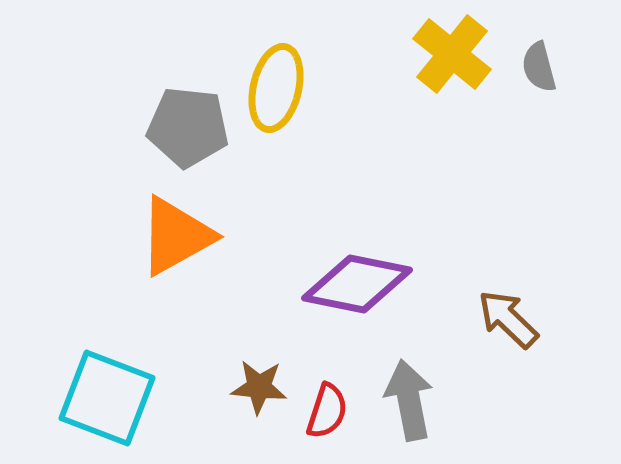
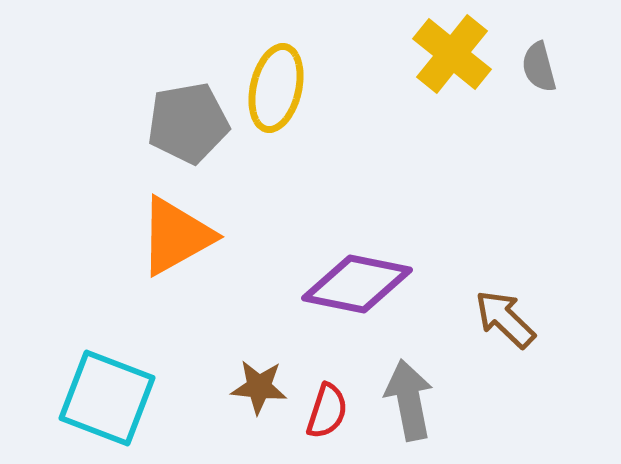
gray pentagon: moved 4 px up; rotated 16 degrees counterclockwise
brown arrow: moved 3 px left
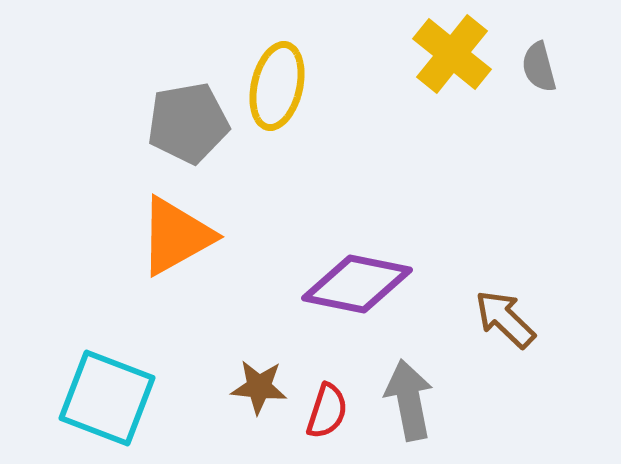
yellow ellipse: moved 1 px right, 2 px up
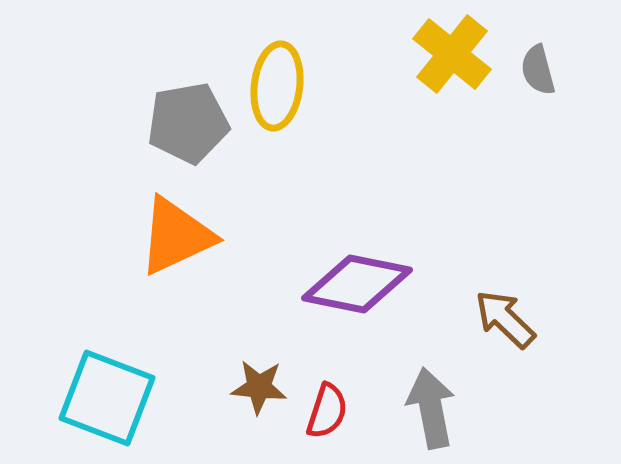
gray semicircle: moved 1 px left, 3 px down
yellow ellipse: rotated 6 degrees counterclockwise
orange triangle: rotated 4 degrees clockwise
gray arrow: moved 22 px right, 8 px down
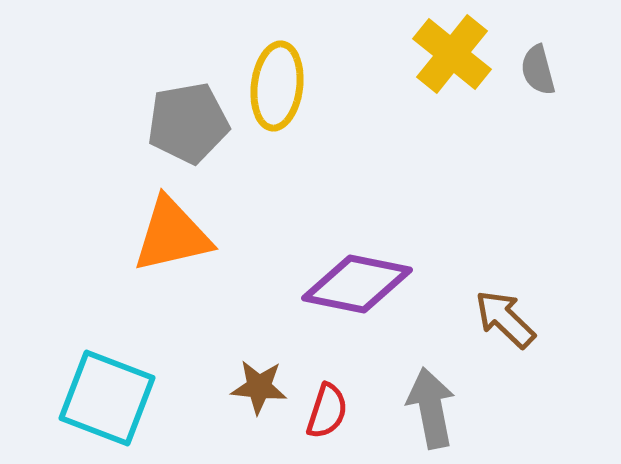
orange triangle: moved 4 px left, 1 px up; rotated 12 degrees clockwise
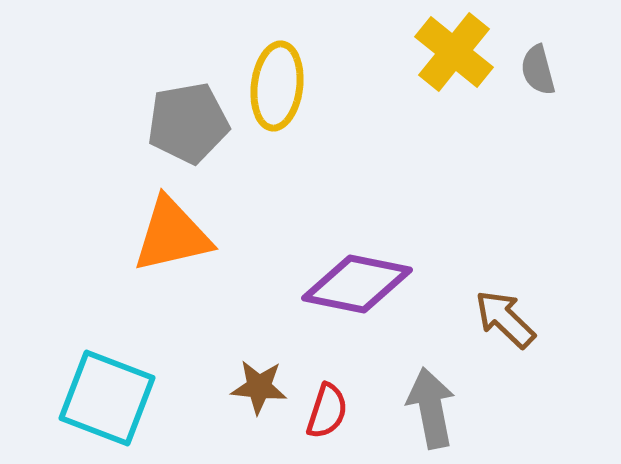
yellow cross: moved 2 px right, 2 px up
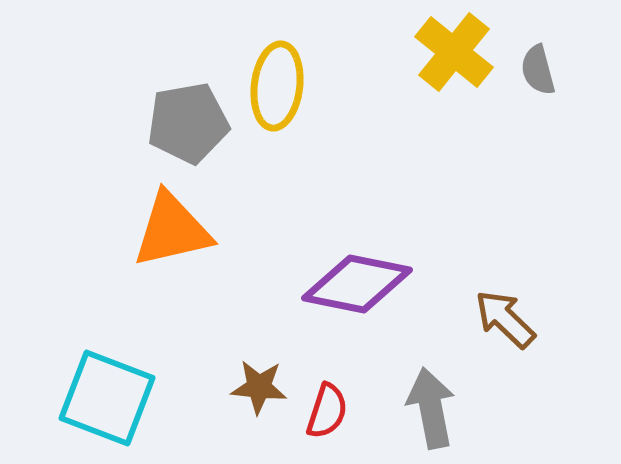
orange triangle: moved 5 px up
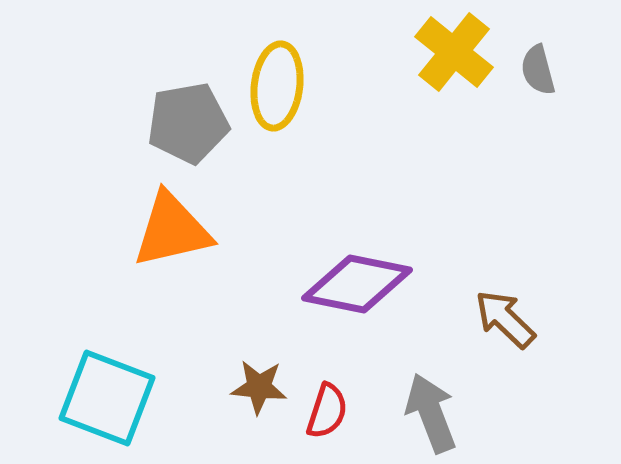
gray arrow: moved 5 px down; rotated 10 degrees counterclockwise
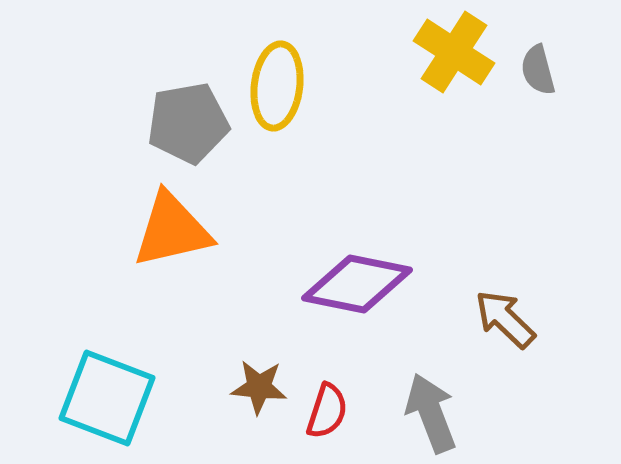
yellow cross: rotated 6 degrees counterclockwise
